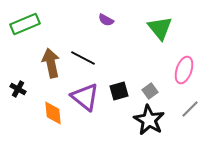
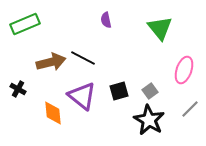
purple semicircle: rotated 49 degrees clockwise
brown arrow: moved 1 px up; rotated 88 degrees clockwise
purple triangle: moved 3 px left, 1 px up
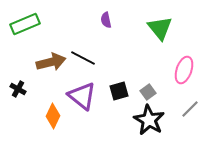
gray square: moved 2 px left, 1 px down
orange diamond: moved 3 px down; rotated 30 degrees clockwise
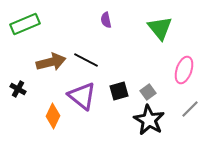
black line: moved 3 px right, 2 px down
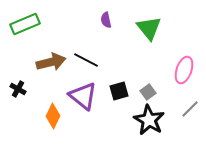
green triangle: moved 11 px left
purple triangle: moved 1 px right
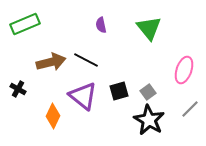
purple semicircle: moved 5 px left, 5 px down
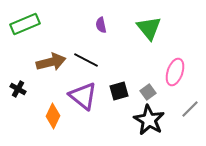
pink ellipse: moved 9 px left, 2 px down
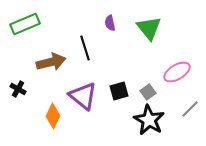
purple semicircle: moved 9 px right, 2 px up
black line: moved 1 px left, 12 px up; rotated 45 degrees clockwise
pink ellipse: moved 2 px right; rotated 40 degrees clockwise
